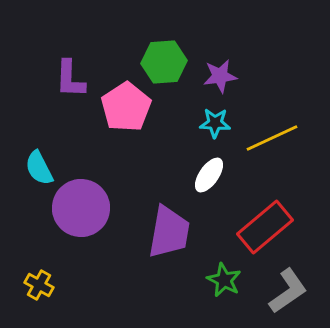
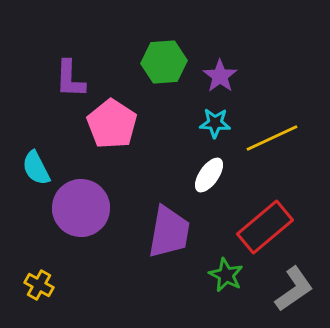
purple star: rotated 28 degrees counterclockwise
pink pentagon: moved 14 px left, 17 px down; rotated 6 degrees counterclockwise
cyan semicircle: moved 3 px left
green star: moved 2 px right, 5 px up
gray L-shape: moved 6 px right, 2 px up
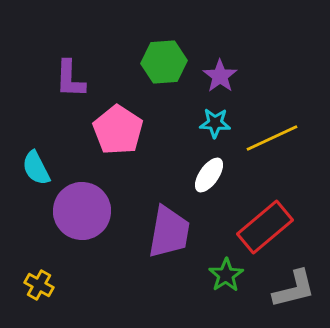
pink pentagon: moved 6 px right, 6 px down
purple circle: moved 1 px right, 3 px down
green star: rotated 12 degrees clockwise
gray L-shape: rotated 21 degrees clockwise
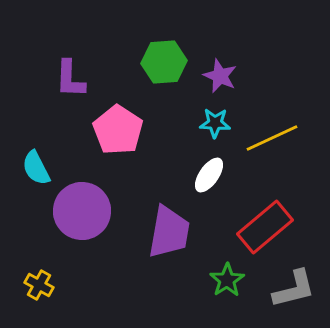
purple star: rotated 12 degrees counterclockwise
green star: moved 1 px right, 5 px down
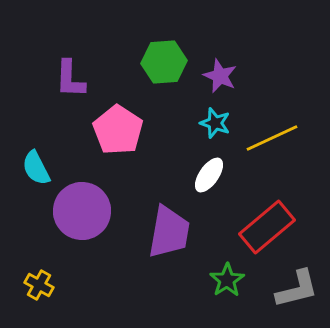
cyan star: rotated 16 degrees clockwise
red rectangle: moved 2 px right
gray L-shape: moved 3 px right
